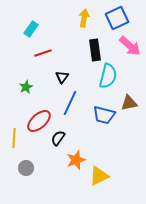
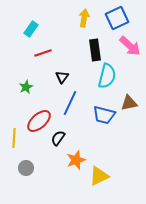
cyan semicircle: moved 1 px left
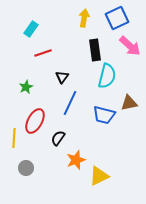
red ellipse: moved 4 px left; rotated 20 degrees counterclockwise
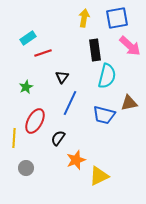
blue square: rotated 15 degrees clockwise
cyan rectangle: moved 3 px left, 9 px down; rotated 21 degrees clockwise
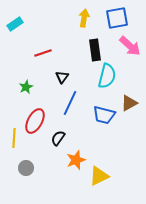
cyan rectangle: moved 13 px left, 14 px up
brown triangle: rotated 18 degrees counterclockwise
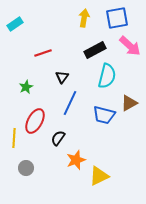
black rectangle: rotated 70 degrees clockwise
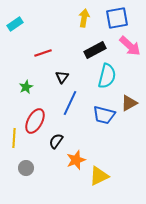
black semicircle: moved 2 px left, 3 px down
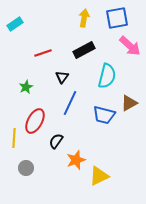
black rectangle: moved 11 px left
